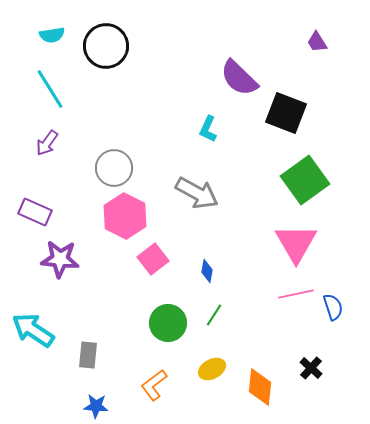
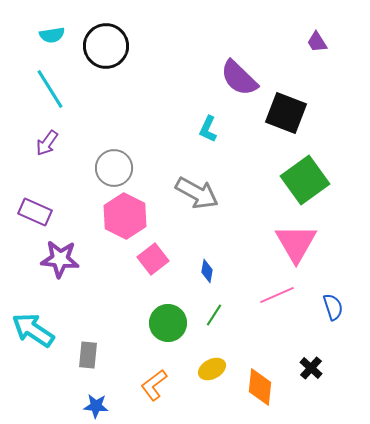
pink line: moved 19 px left, 1 px down; rotated 12 degrees counterclockwise
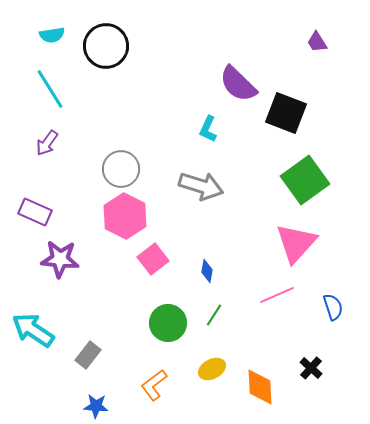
purple semicircle: moved 1 px left, 6 px down
gray circle: moved 7 px right, 1 px down
gray arrow: moved 4 px right, 7 px up; rotated 12 degrees counterclockwise
pink triangle: rotated 12 degrees clockwise
gray rectangle: rotated 32 degrees clockwise
orange diamond: rotated 9 degrees counterclockwise
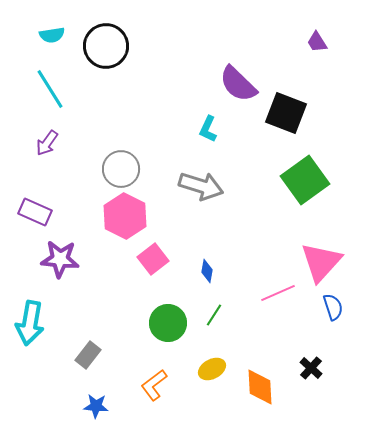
pink triangle: moved 25 px right, 19 px down
pink line: moved 1 px right, 2 px up
cyan arrow: moved 3 px left, 7 px up; rotated 114 degrees counterclockwise
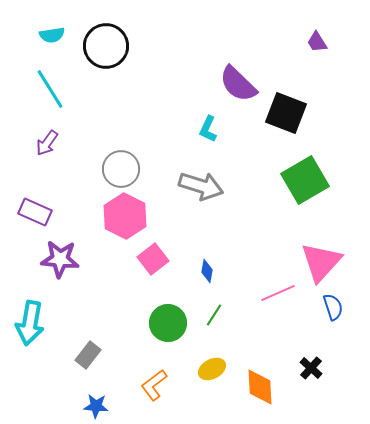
green square: rotated 6 degrees clockwise
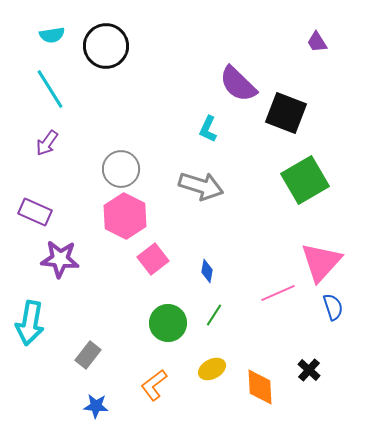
black cross: moved 2 px left, 2 px down
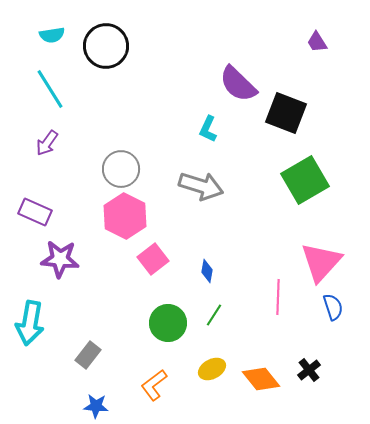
pink line: moved 4 px down; rotated 64 degrees counterclockwise
black cross: rotated 10 degrees clockwise
orange diamond: moved 1 px right, 8 px up; rotated 36 degrees counterclockwise
